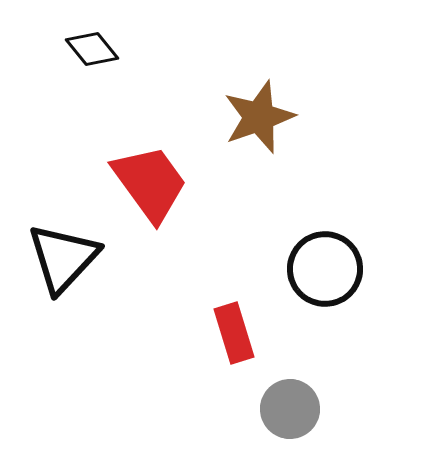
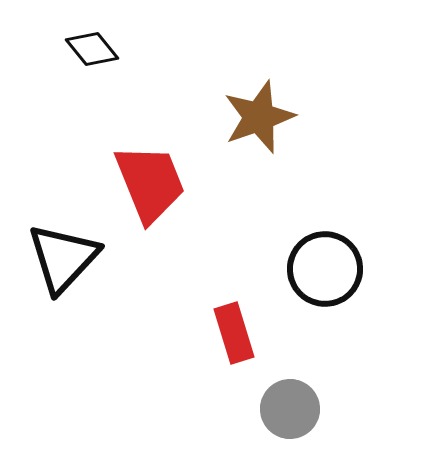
red trapezoid: rotated 14 degrees clockwise
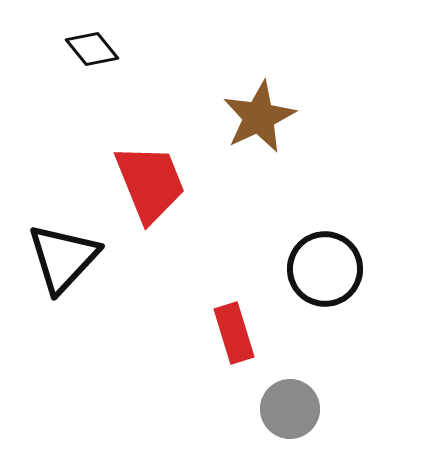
brown star: rotated 6 degrees counterclockwise
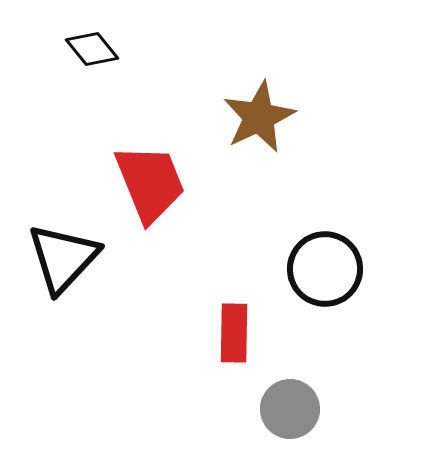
red rectangle: rotated 18 degrees clockwise
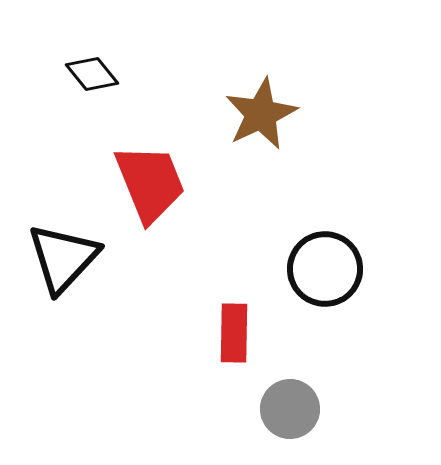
black diamond: moved 25 px down
brown star: moved 2 px right, 3 px up
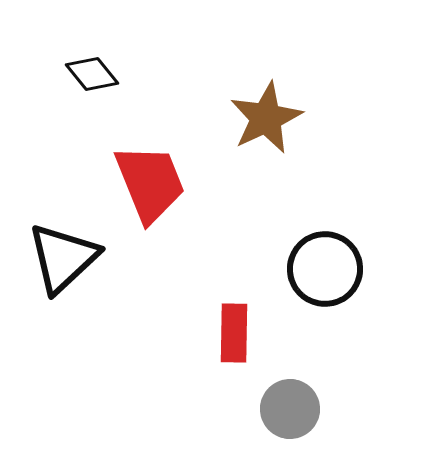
brown star: moved 5 px right, 4 px down
black triangle: rotated 4 degrees clockwise
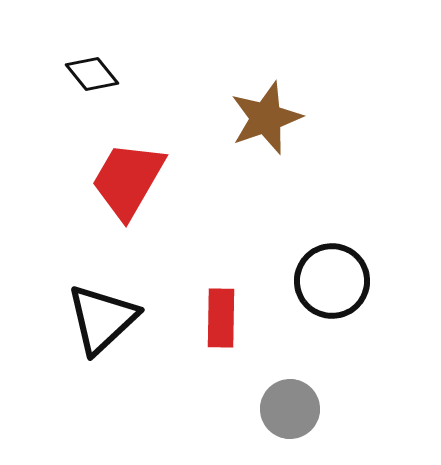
brown star: rotated 6 degrees clockwise
red trapezoid: moved 22 px left, 3 px up; rotated 128 degrees counterclockwise
black triangle: moved 39 px right, 61 px down
black circle: moved 7 px right, 12 px down
red rectangle: moved 13 px left, 15 px up
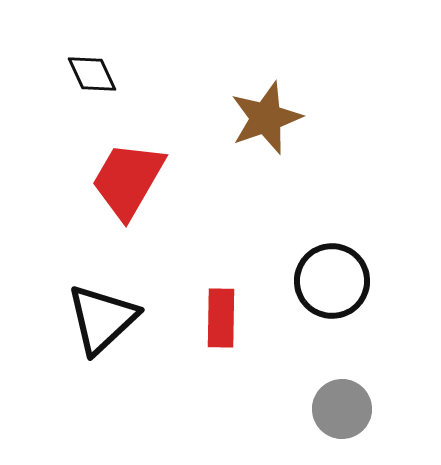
black diamond: rotated 14 degrees clockwise
gray circle: moved 52 px right
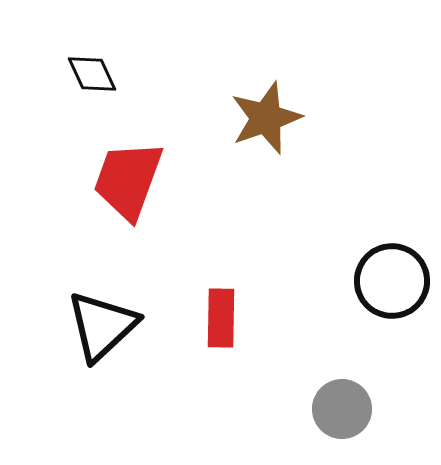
red trapezoid: rotated 10 degrees counterclockwise
black circle: moved 60 px right
black triangle: moved 7 px down
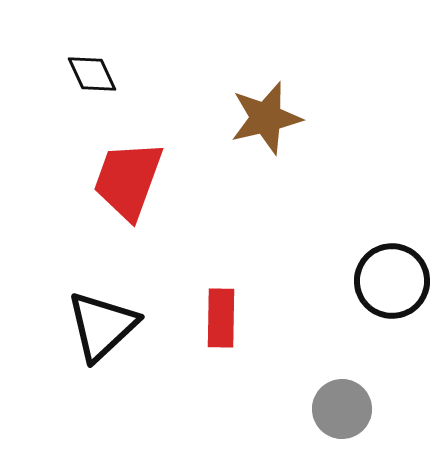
brown star: rotated 6 degrees clockwise
